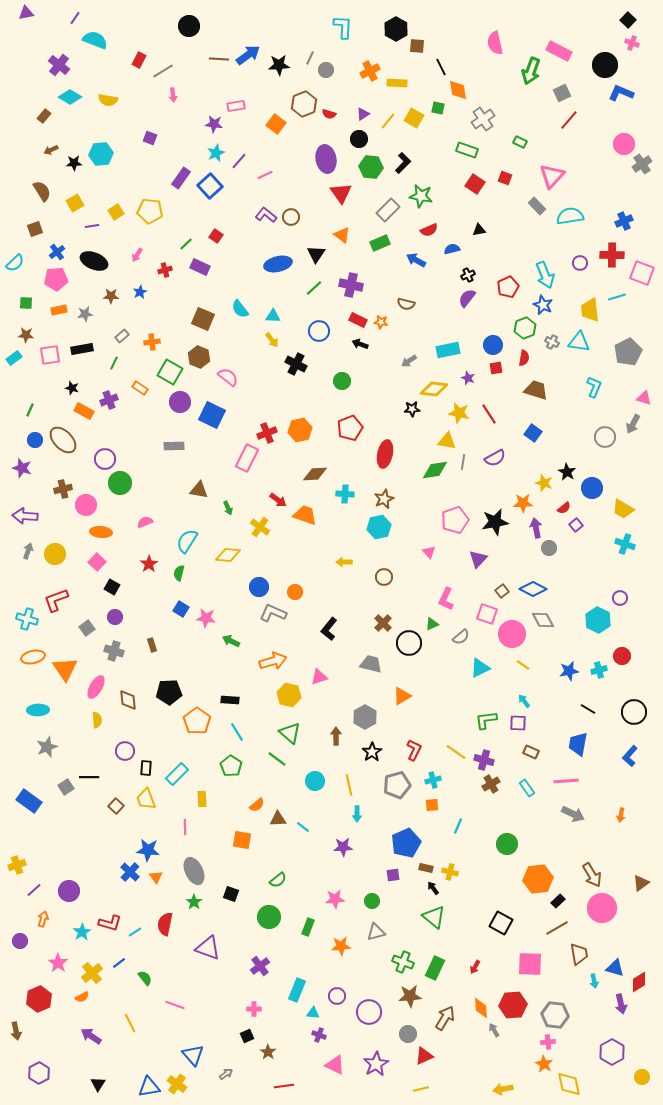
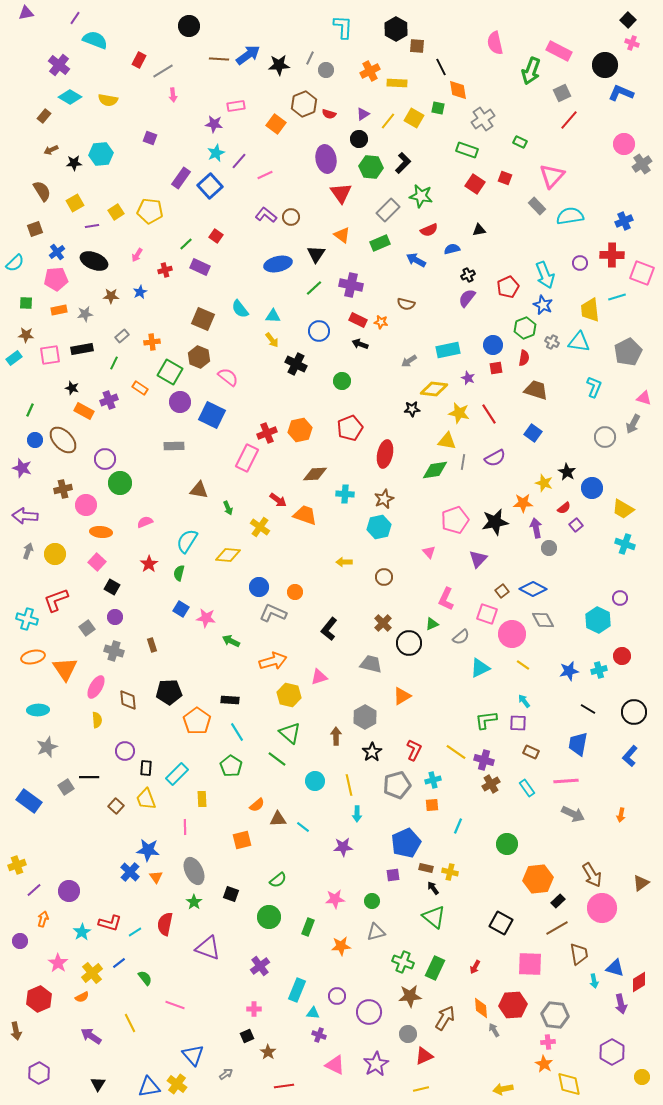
orange square at (242, 840): rotated 24 degrees counterclockwise
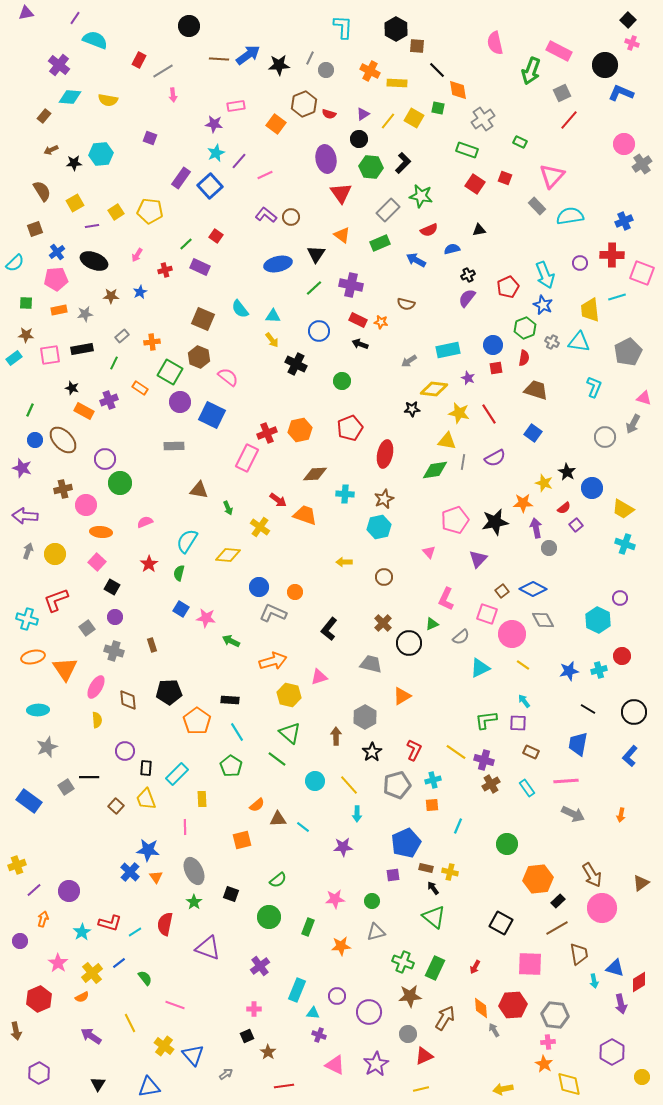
black line at (441, 67): moved 4 px left, 3 px down; rotated 18 degrees counterclockwise
orange cross at (370, 71): rotated 36 degrees counterclockwise
cyan diamond at (70, 97): rotated 25 degrees counterclockwise
yellow line at (349, 785): rotated 30 degrees counterclockwise
yellow cross at (177, 1084): moved 13 px left, 38 px up
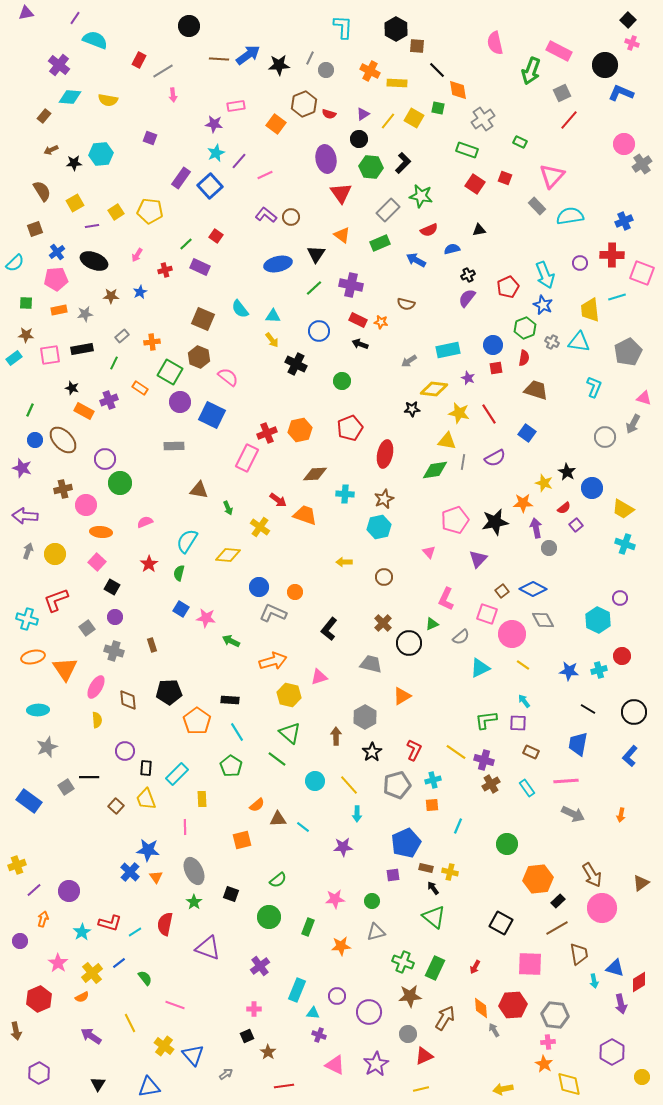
blue square at (533, 433): moved 6 px left
blue star at (569, 671): rotated 18 degrees clockwise
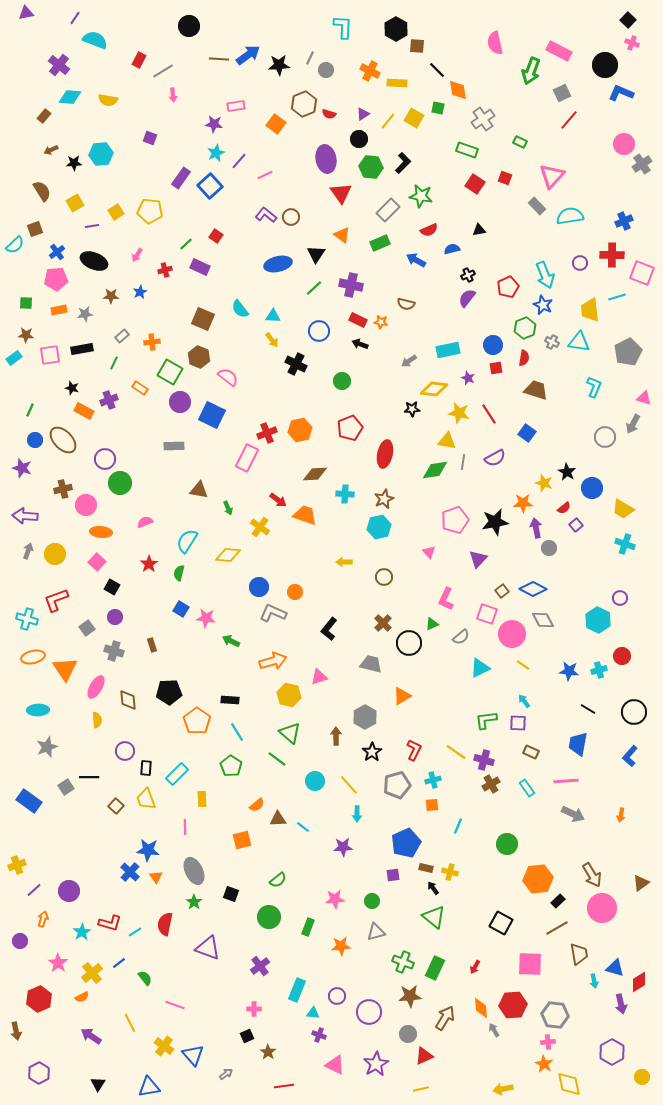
cyan semicircle at (15, 263): moved 18 px up
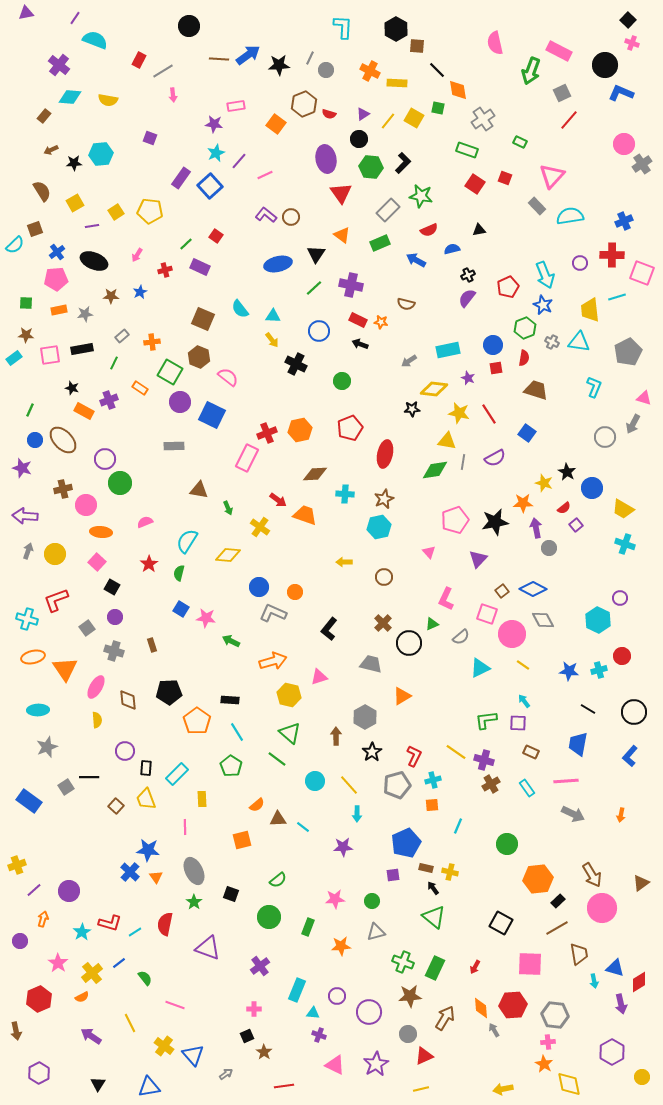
red L-shape at (414, 750): moved 6 px down
brown star at (268, 1052): moved 4 px left
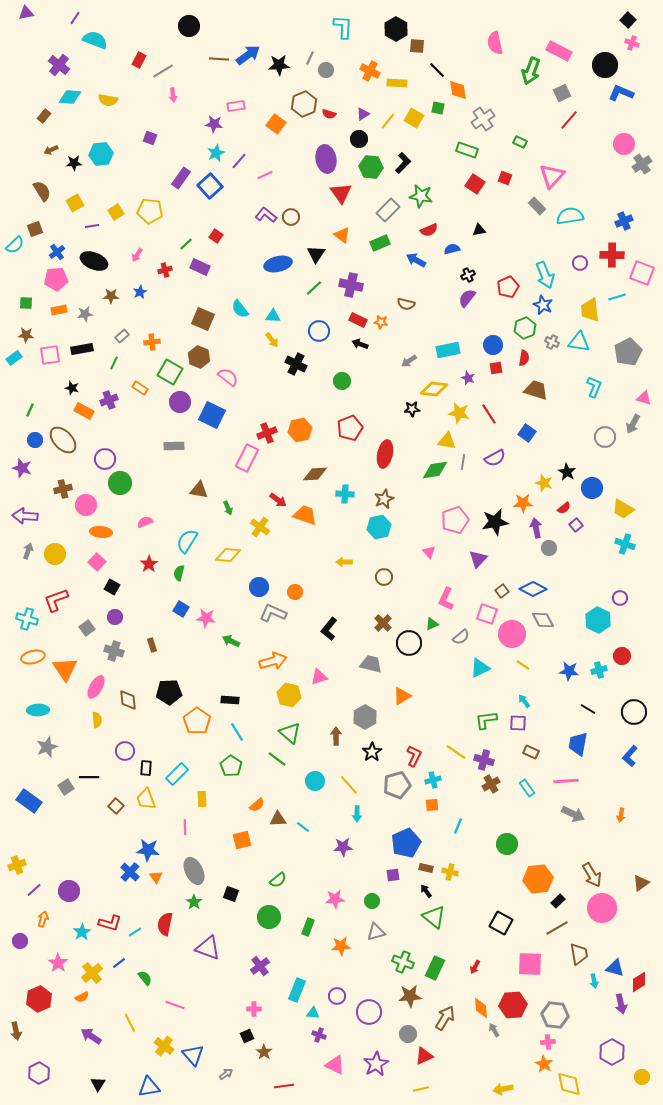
black arrow at (433, 888): moved 7 px left, 3 px down
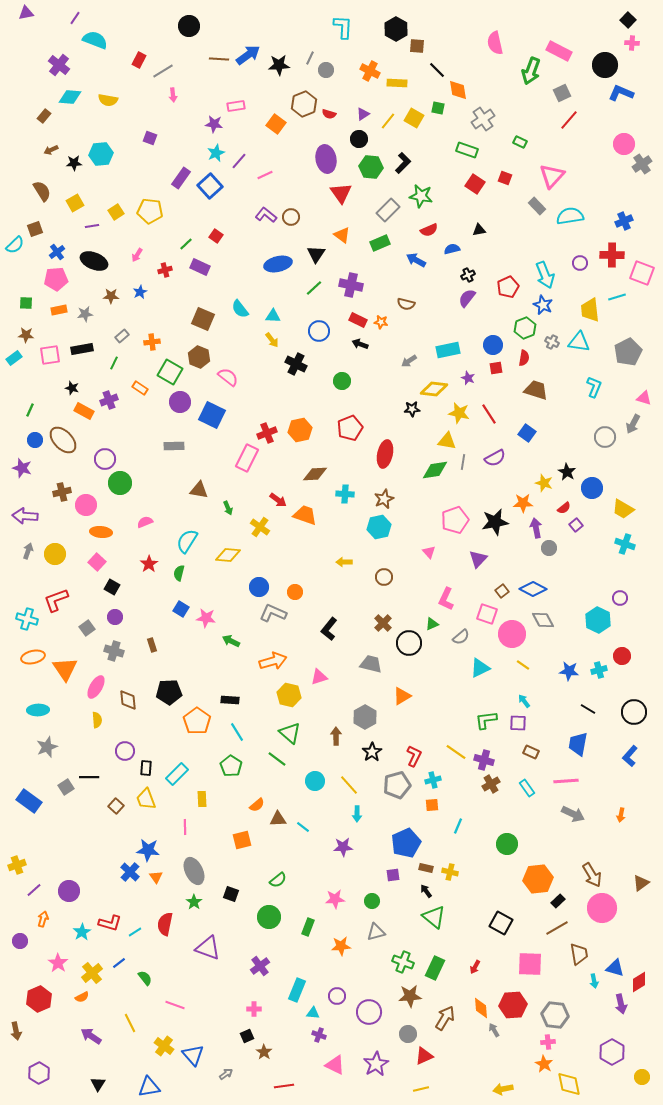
pink cross at (632, 43): rotated 16 degrees counterclockwise
brown cross at (63, 489): moved 1 px left, 3 px down
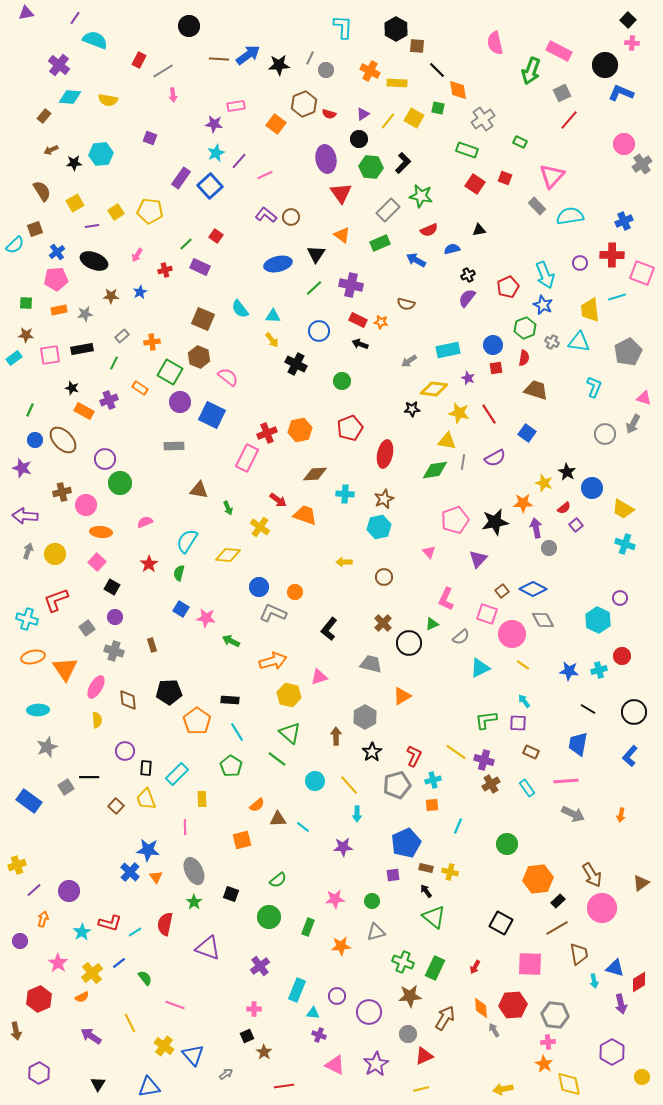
gray circle at (605, 437): moved 3 px up
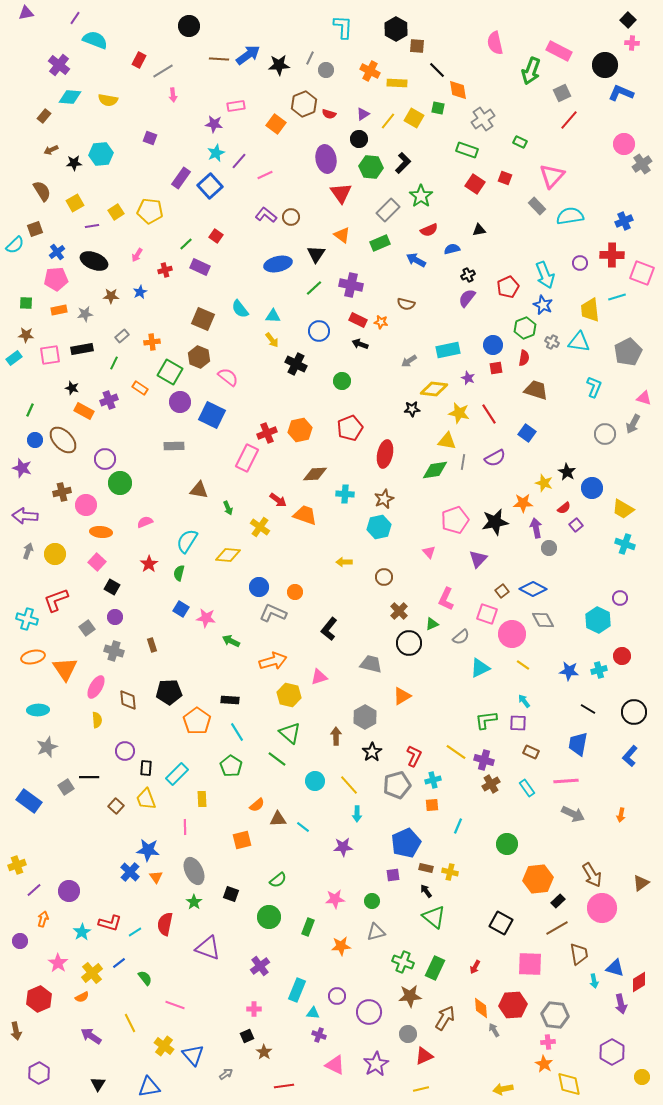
green star at (421, 196): rotated 25 degrees clockwise
brown cross at (383, 623): moved 16 px right, 12 px up
